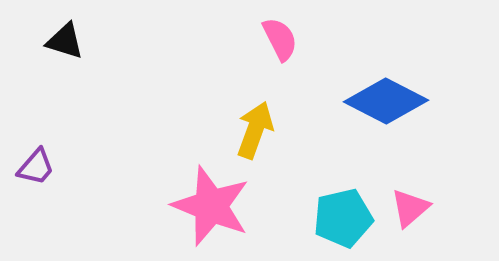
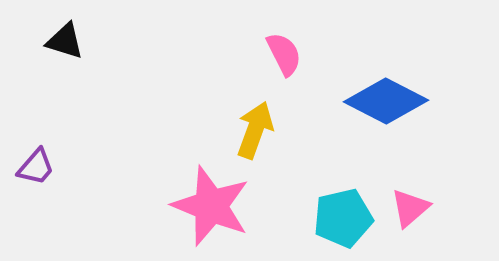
pink semicircle: moved 4 px right, 15 px down
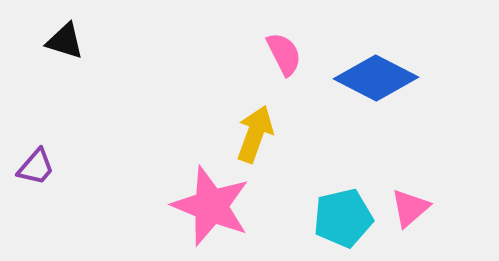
blue diamond: moved 10 px left, 23 px up
yellow arrow: moved 4 px down
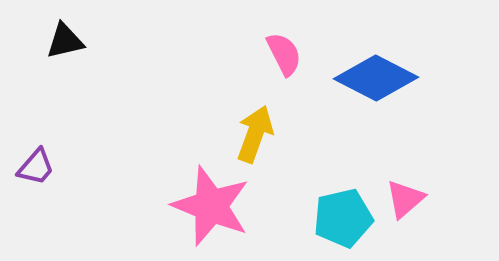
black triangle: rotated 30 degrees counterclockwise
pink triangle: moved 5 px left, 9 px up
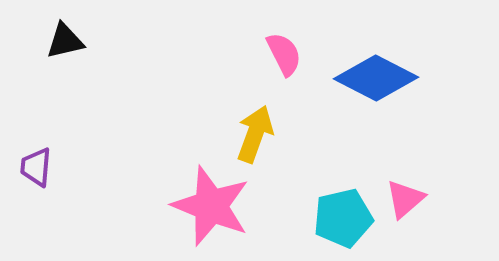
purple trapezoid: rotated 144 degrees clockwise
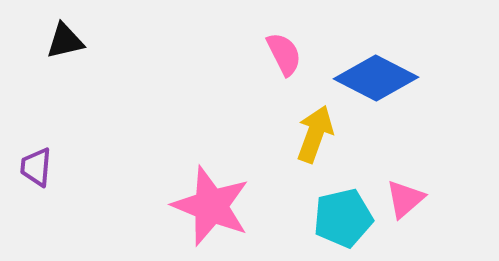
yellow arrow: moved 60 px right
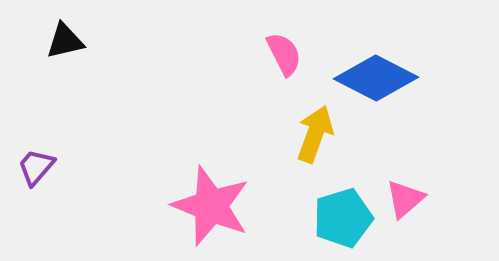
purple trapezoid: rotated 36 degrees clockwise
cyan pentagon: rotated 4 degrees counterclockwise
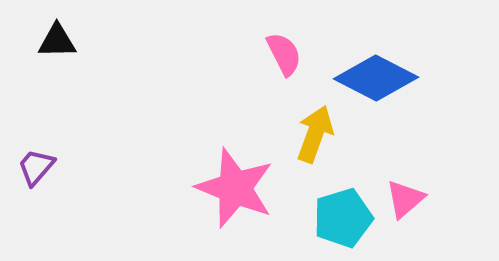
black triangle: moved 8 px left; rotated 12 degrees clockwise
pink star: moved 24 px right, 18 px up
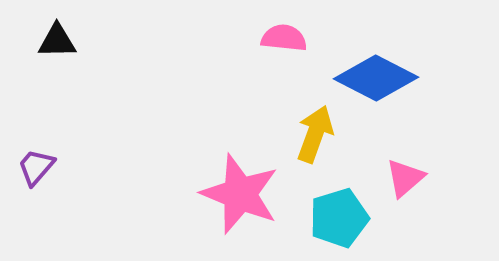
pink semicircle: moved 16 px up; rotated 57 degrees counterclockwise
pink star: moved 5 px right, 6 px down
pink triangle: moved 21 px up
cyan pentagon: moved 4 px left
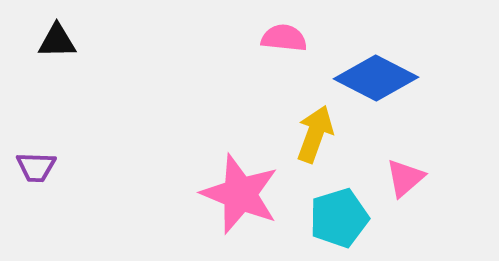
purple trapezoid: rotated 129 degrees counterclockwise
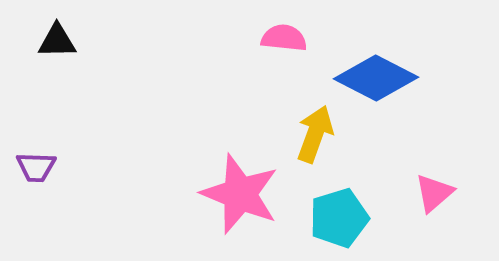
pink triangle: moved 29 px right, 15 px down
